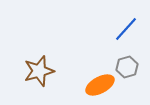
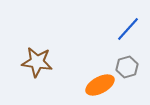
blue line: moved 2 px right
brown star: moved 2 px left, 9 px up; rotated 24 degrees clockwise
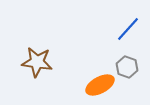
gray hexagon: rotated 25 degrees counterclockwise
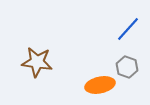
orange ellipse: rotated 16 degrees clockwise
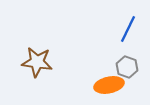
blue line: rotated 16 degrees counterclockwise
orange ellipse: moved 9 px right
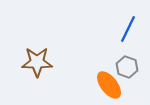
brown star: rotated 8 degrees counterclockwise
orange ellipse: rotated 64 degrees clockwise
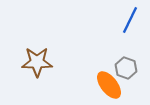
blue line: moved 2 px right, 9 px up
gray hexagon: moved 1 px left, 1 px down
